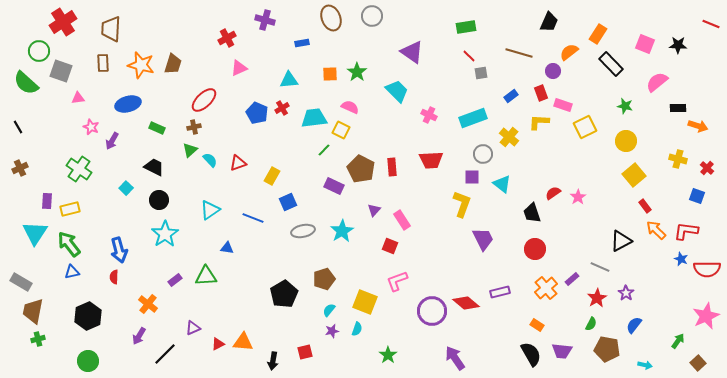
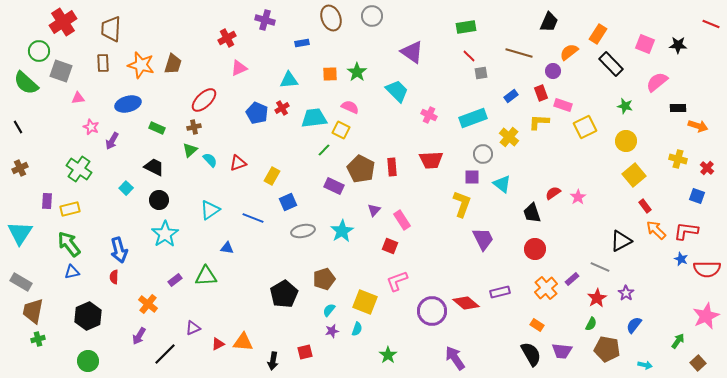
cyan triangle at (35, 233): moved 15 px left
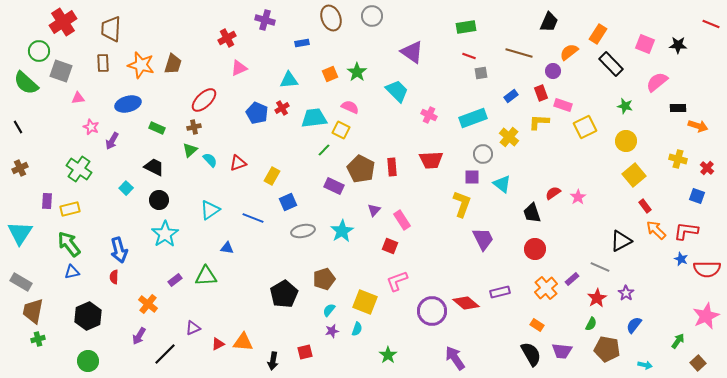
red line at (469, 56): rotated 24 degrees counterclockwise
orange square at (330, 74): rotated 21 degrees counterclockwise
